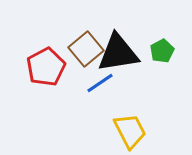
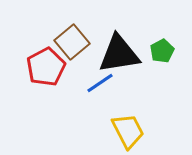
brown square: moved 14 px left, 7 px up
black triangle: moved 1 px right, 1 px down
yellow trapezoid: moved 2 px left
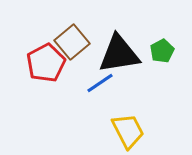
red pentagon: moved 4 px up
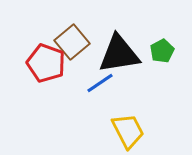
red pentagon: rotated 24 degrees counterclockwise
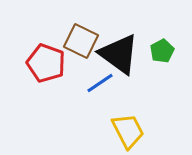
brown square: moved 9 px right, 1 px up; rotated 24 degrees counterclockwise
black triangle: rotated 45 degrees clockwise
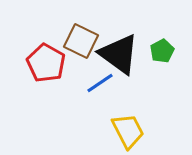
red pentagon: rotated 9 degrees clockwise
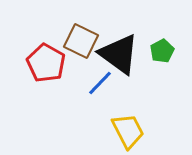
blue line: rotated 12 degrees counterclockwise
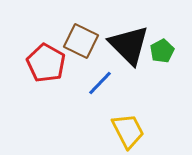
black triangle: moved 10 px right, 9 px up; rotated 9 degrees clockwise
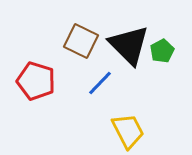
red pentagon: moved 10 px left, 18 px down; rotated 12 degrees counterclockwise
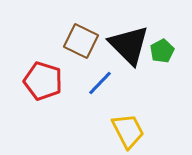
red pentagon: moved 7 px right
